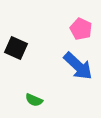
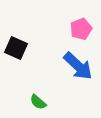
pink pentagon: rotated 25 degrees clockwise
green semicircle: moved 4 px right, 2 px down; rotated 18 degrees clockwise
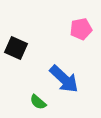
pink pentagon: rotated 10 degrees clockwise
blue arrow: moved 14 px left, 13 px down
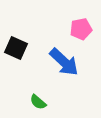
blue arrow: moved 17 px up
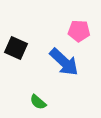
pink pentagon: moved 2 px left, 2 px down; rotated 15 degrees clockwise
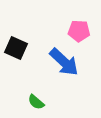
green semicircle: moved 2 px left
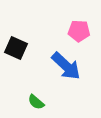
blue arrow: moved 2 px right, 4 px down
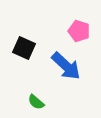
pink pentagon: rotated 15 degrees clockwise
black square: moved 8 px right
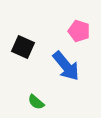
black square: moved 1 px left, 1 px up
blue arrow: rotated 8 degrees clockwise
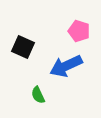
blue arrow: rotated 104 degrees clockwise
green semicircle: moved 2 px right, 7 px up; rotated 24 degrees clockwise
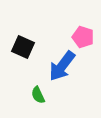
pink pentagon: moved 4 px right, 6 px down
blue arrow: moved 4 px left; rotated 28 degrees counterclockwise
